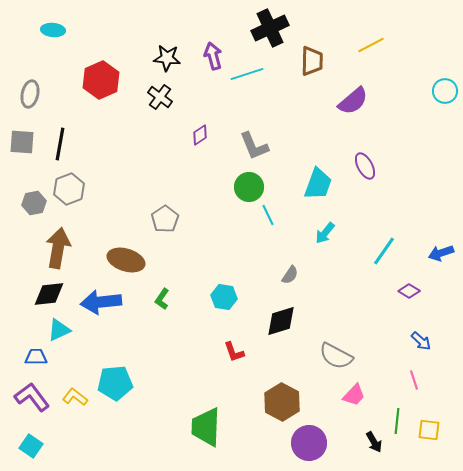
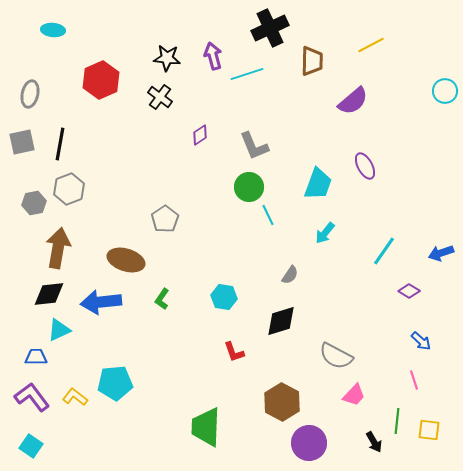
gray square at (22, 142): rotated 16 degrees counterclockwise
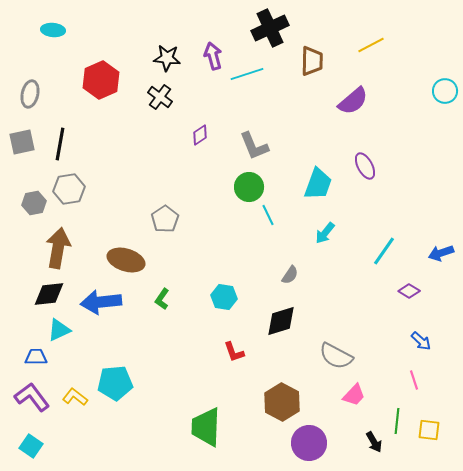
gray hexagon at (69, 189): rotated 12 degrees clockwise
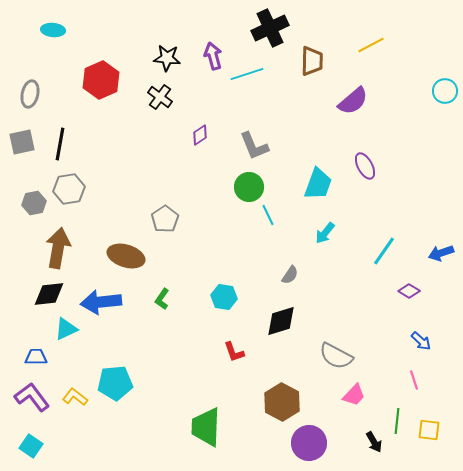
brown ellipse at (126, 260): moved 4 px up
cyan triangle at (59, 330): moved 7 px right, 1 px up
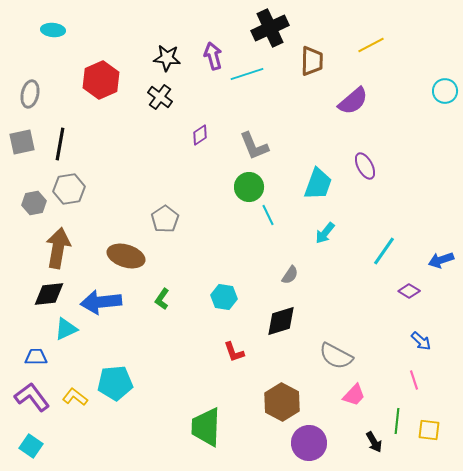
blue arrow at (441, 253): moved 7 px down
